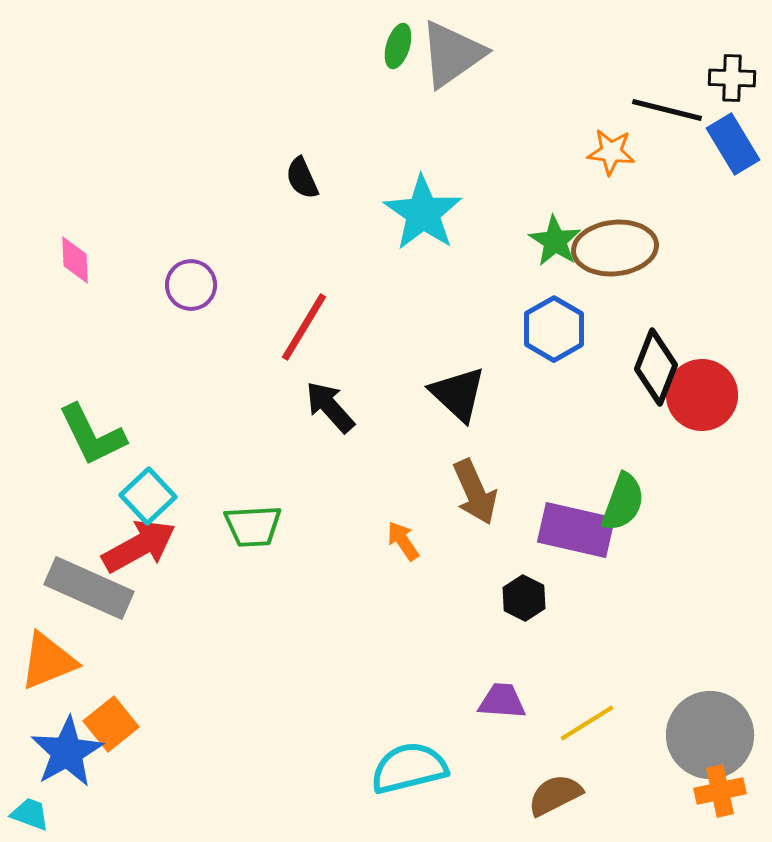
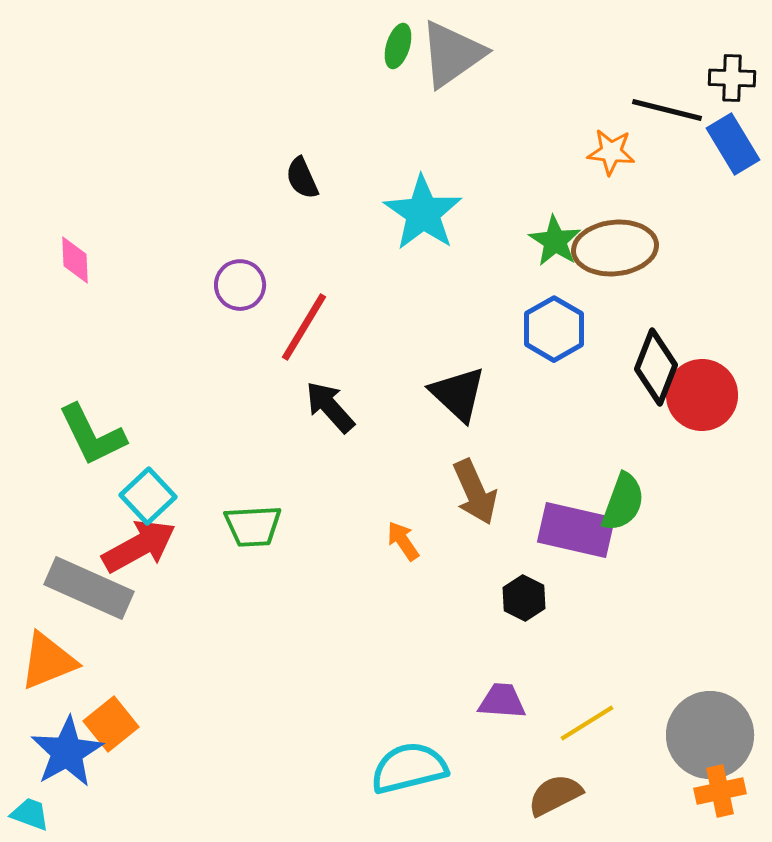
purple circle: moved 49 px right
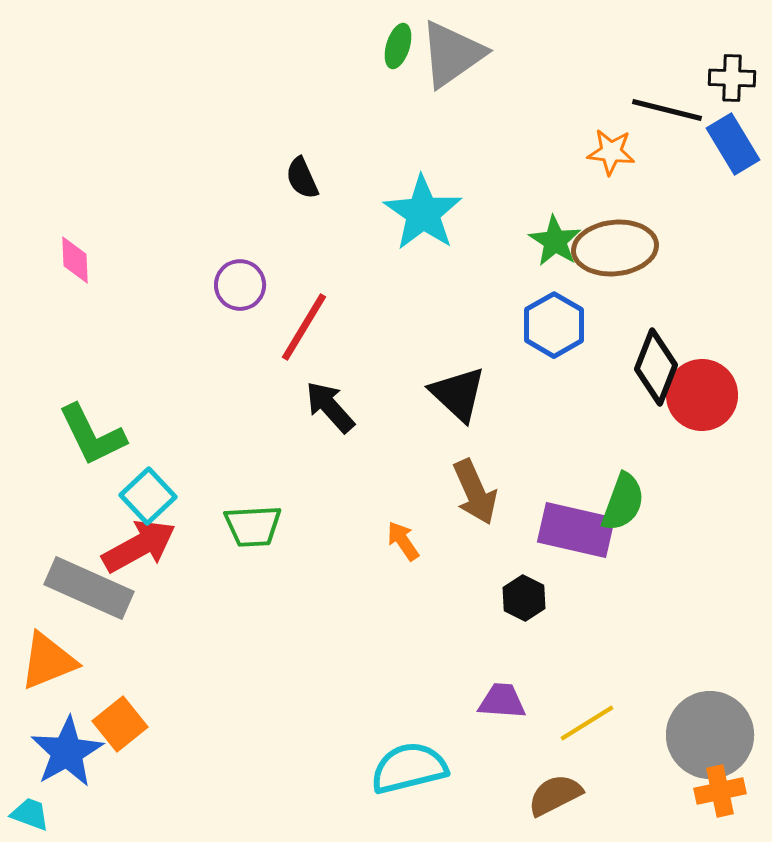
blue hexagon: moved 4 px up
orange square: moved 9 px right
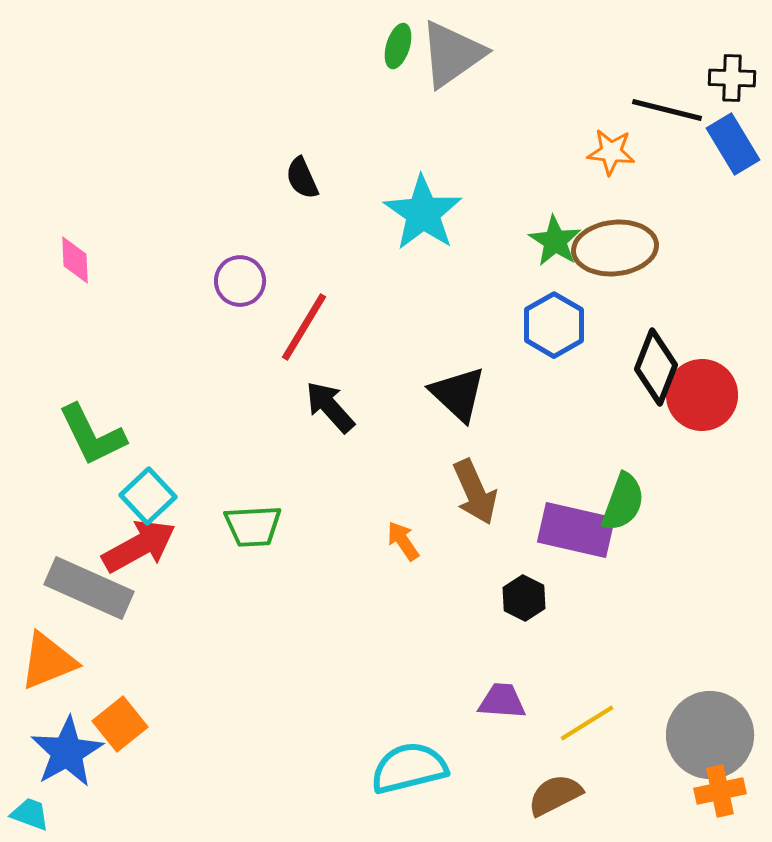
purple circle: moved 4 px up
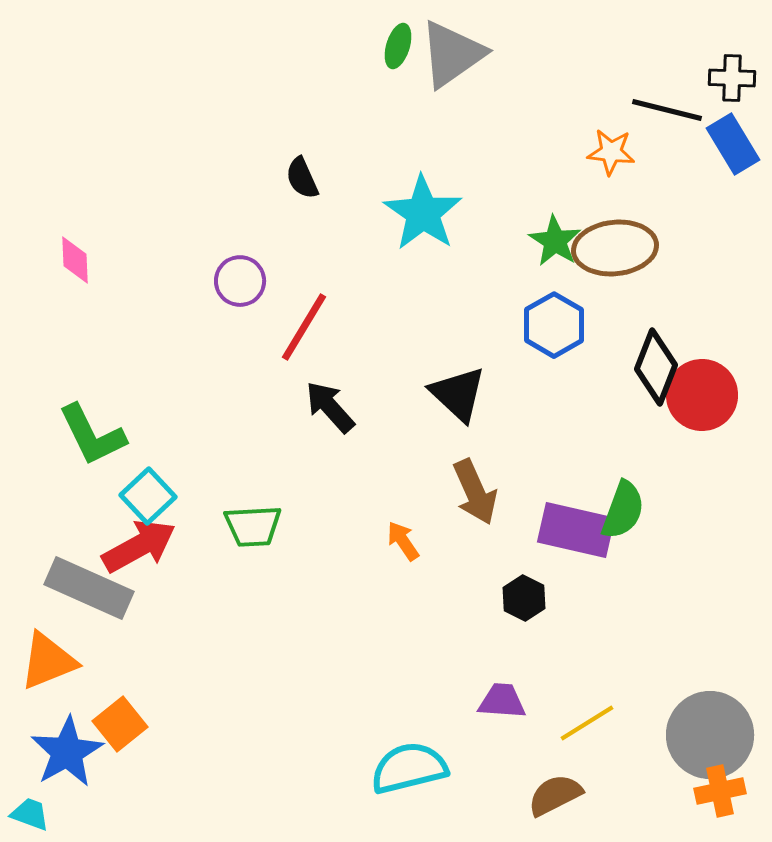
green semicircle: moved 8 px down
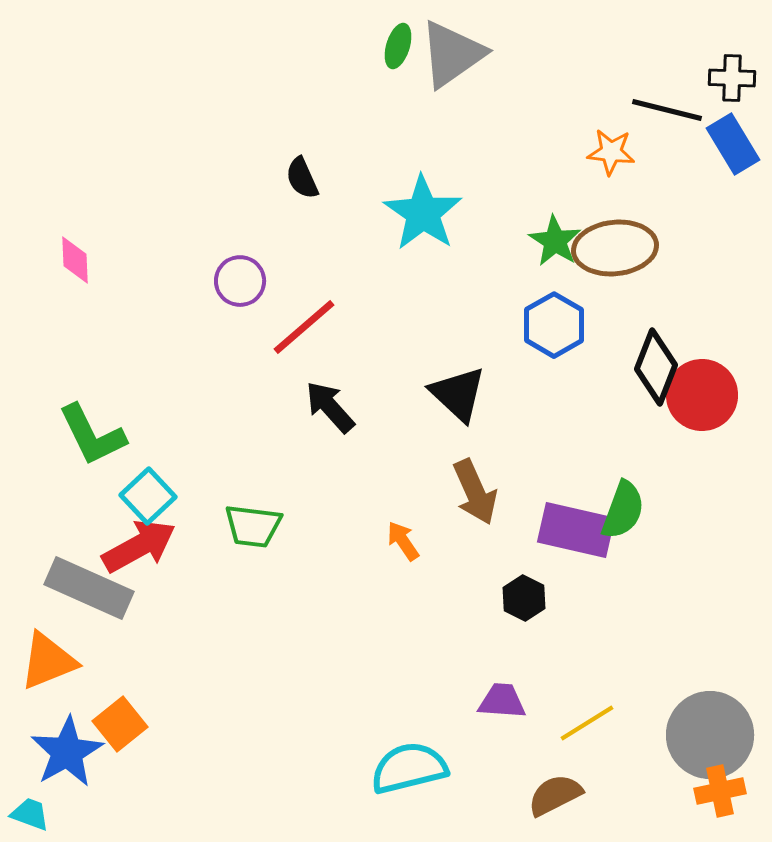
red line: rotated 18 degrees clockwise
green trapezoid: rotated 10 degrees clockwise
